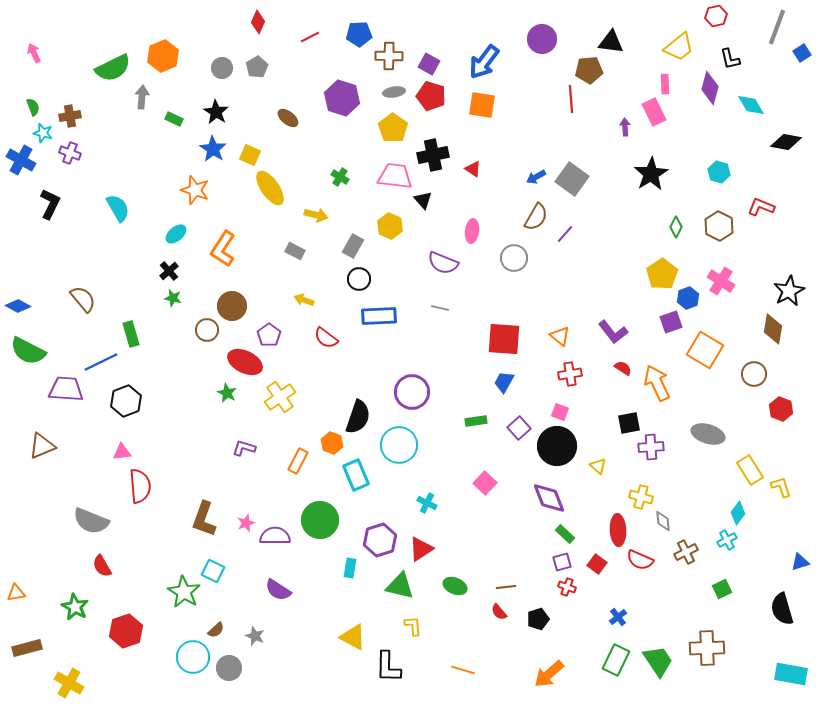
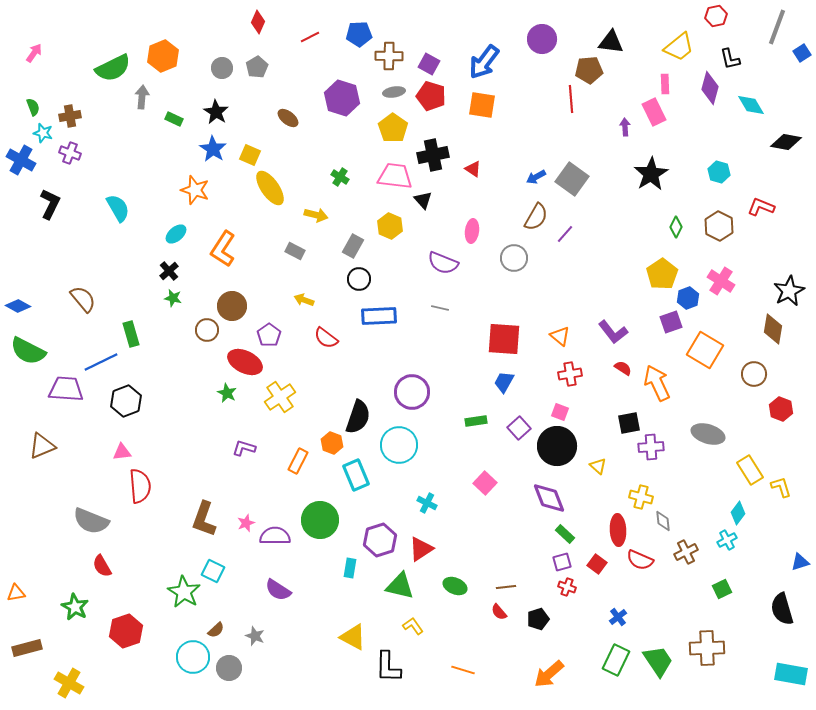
pink arrow at (34, 53): rotated 60 degrees clockwise
yellow L-shape at (413, 626): rotated 30 degrees counterclockwise
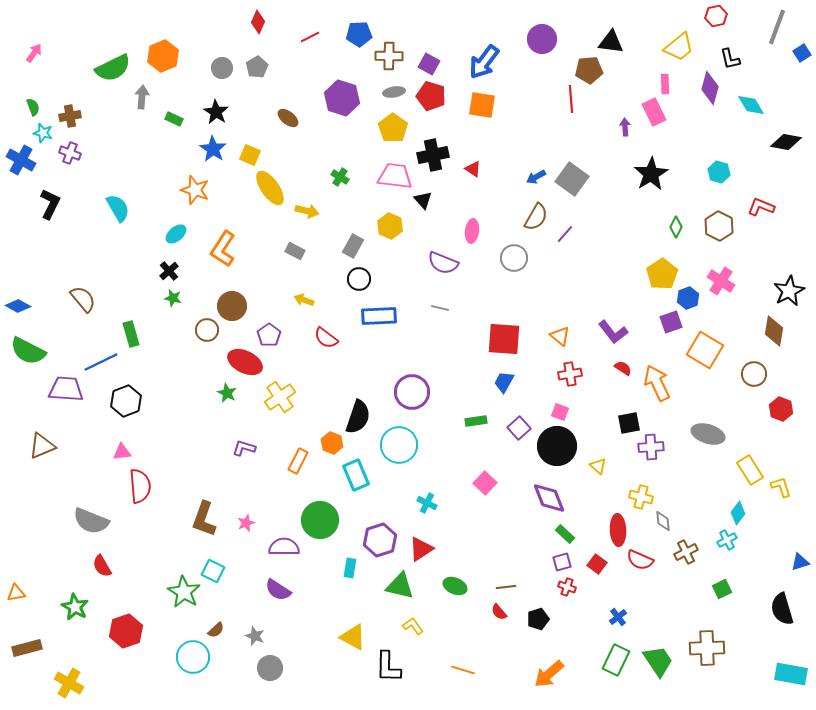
yellow arrow at (316, 215): moved 9 px left, 4 px up
brown diamond at (773, 329): moved 1 px right, 2 px down
purple semicircle at (275, 536): moved 9 px right, 11 px down
gray circle at (229, 668): moved 41 px right
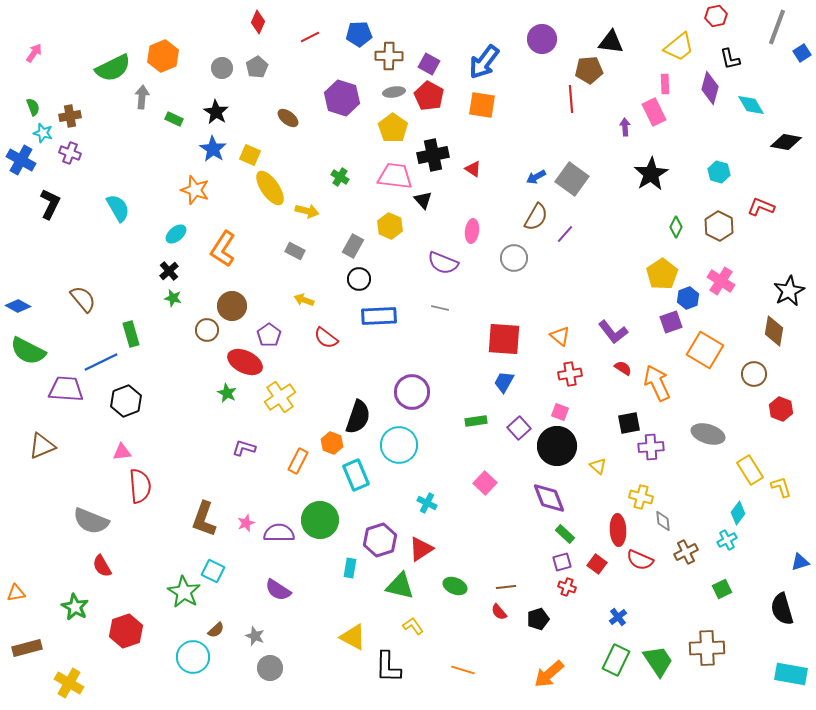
red pentagon at (431, 96): moved 2 px left; rotated 12 degrees clockwise
purple semicircle at (284, 547): moved 5 px left, 14 px up
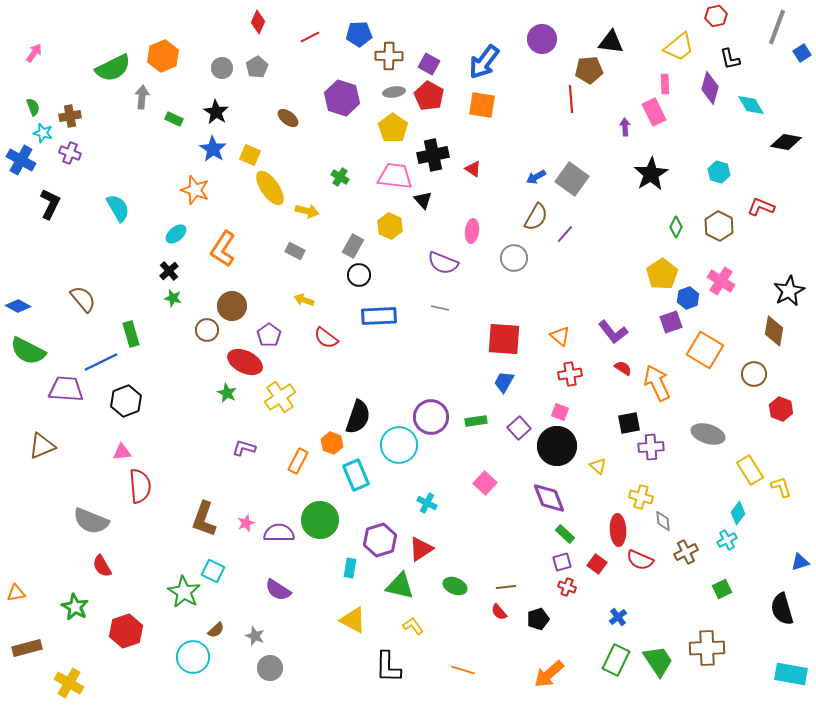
black circle at (359, 279): moved 4 px up
purple circle at (412, 392): moved 19 px right, 25 px down
yellow triangle at (353, 637): moved 17 px up
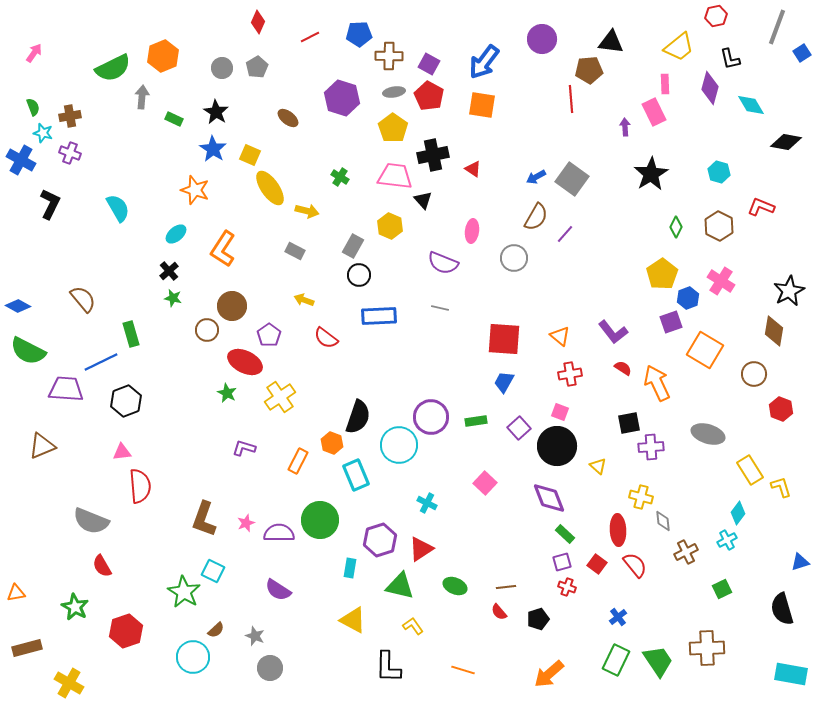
red semicircle at (640, 560): moved 5 px left, 5 px down; rotated 152 degrees counterclockwise
